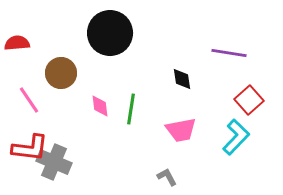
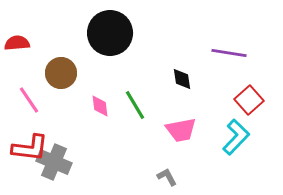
green line: moved 4 px right, 4 px up; rotated 40 degrees counterclockwise
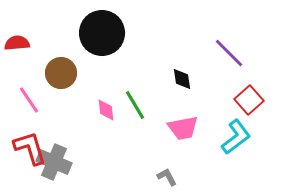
black circle: moved 8 px left
purple line: rotated 36 degrees clockwise
pink diamond: moved 6 px right, 4 px down
pink trapezoid: moved 2 px right, 2 px up
cyan L-shape: rotated 9 degrees clockwise
red L-shape: rotated 114 degrees counterclockwise
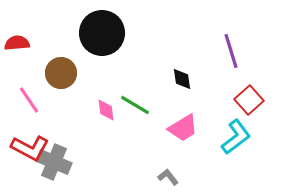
purple line: moved 2 px right, 2 px up; rotated 28 degrees clockwise
green line: rotated 28 degrees counterclockwise
pink trapezoid: rotated 20 degrees counterclockwise
red L-shape: rotated 135 degrees clockwise
gray L-shape: moved 1 px right; rotated 10 degrees counterclockwise
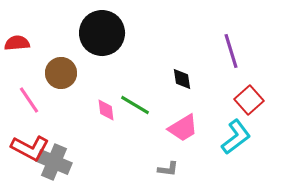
gray L-shape: moved 8 px up; rotated 135 degrees clockwise
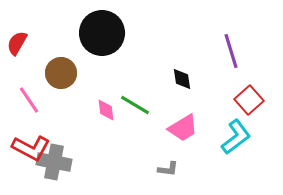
red semicircle: rotated 55 degrees counterclockwise
red L-shape: moved 1 px right
gray cross: rotated 12 degrees counterclockwise
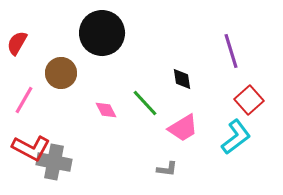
pink line: moved 5 px left; rotated 64 degrees clockwise
green line: moved 10 px right, 2 px up; rotated 16 degrees clockwise
pink diamond: rotated 20 degrees counterclockwise
gray L-shape: moved 1 px left
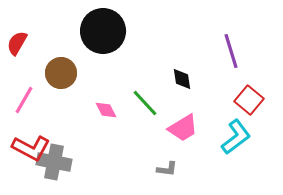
black circle: moved 1 px right, 2 px up
red square: rotated 8 degrees counterclockwise
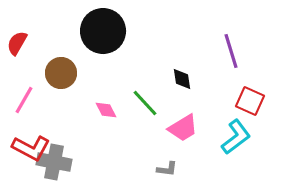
red square: moved 1 px right, 1 px down; rotated 16 degrees counterclockwise
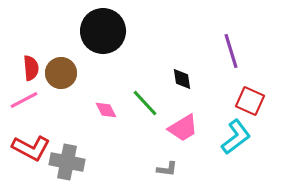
red semicircle: moved 14 px right, 25 px down; rotated 145 degrees clockwise
pink line: rotated 32 degrees clockwise
gray cross: moved 13 px right
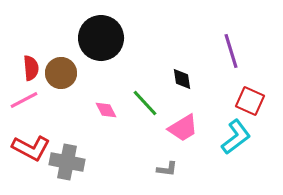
black circle: moved 2 px left, 7 px down
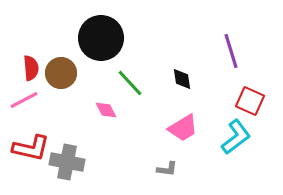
green line: moved 15 px left, 20 px up
red L-shape: rotated 15 degrees counterclockwise
